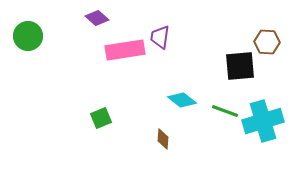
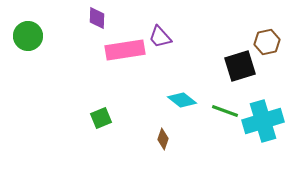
purple diamond: rotated 50 degrees clockwise
purple trapezoid: rotated 50 degrees counterclockwise
brown hexagon: rotated 15 degrees counterclockwise
black square: rotated 12 degrees counterclockwise
brown diamond: rotated 15 degrees clockwise
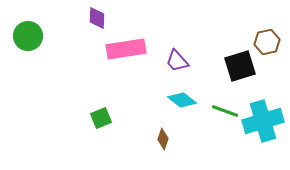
purple trapezoid: moved 17 px right, 24 px down
pink rectangle: moved 1 px right, 1 px up
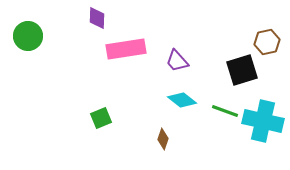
black square: moved 2 px right, 4 px down
cyan cross: rotated 30 degrees clockwise
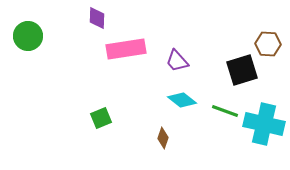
brown hexagon: moved 1 px right, 2 px down; rotated 15 degrees clockwise
cyan cross: moved 1 px right, 3 px down
brown diamond: moved 1 px up
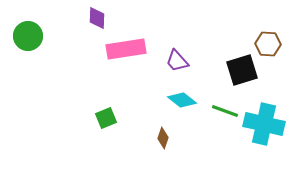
green square: moved 5 px right
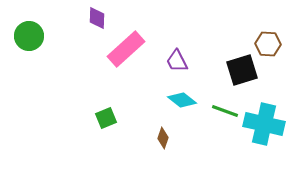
green circle: moved 1 px right
pink rectangle: rotated 33 degrees counterclockwise
purple trapezoid: rotated 15 degrees clockwise
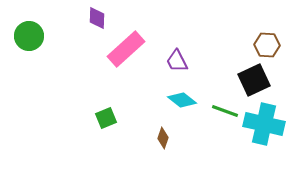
brown hexagon: moved 1 px left, 1 px down
black square: moved 12 px right, 10 px down; rotated 8 degrees counterclockwise
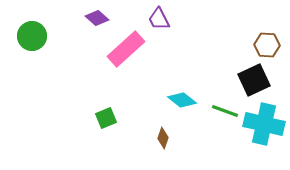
purple diamond: rotated 50 degrees counterclockwise
green circle: moved 3 px right
purple trapezoid: moved 18 px left, 42 px up
